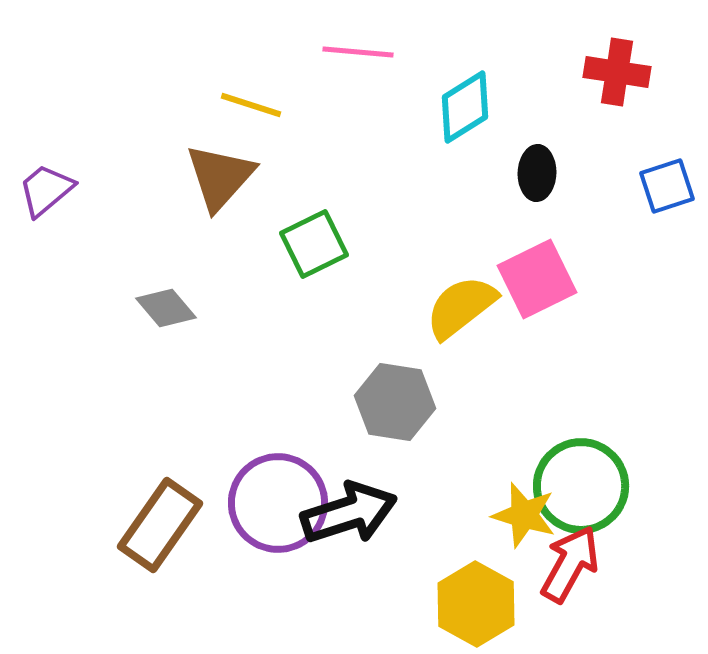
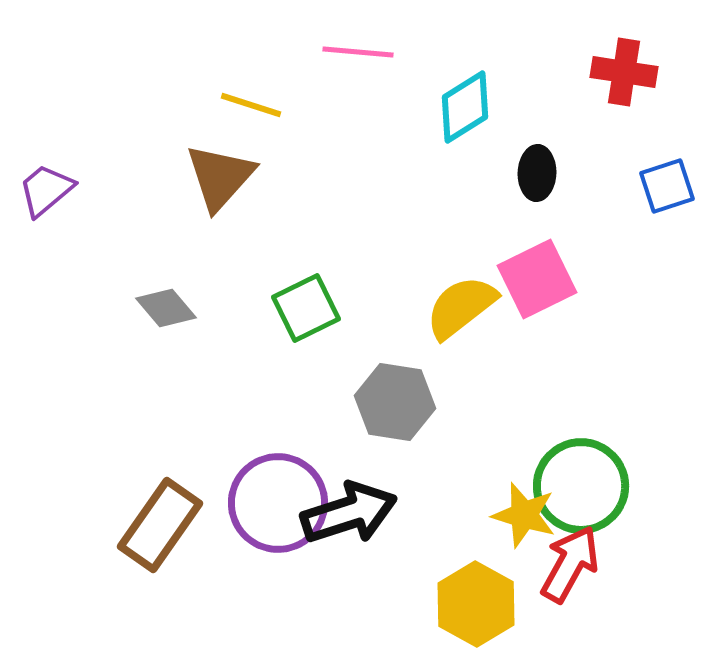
red cross: moved 7 px right
green square: moved 8 px left, 64 px down
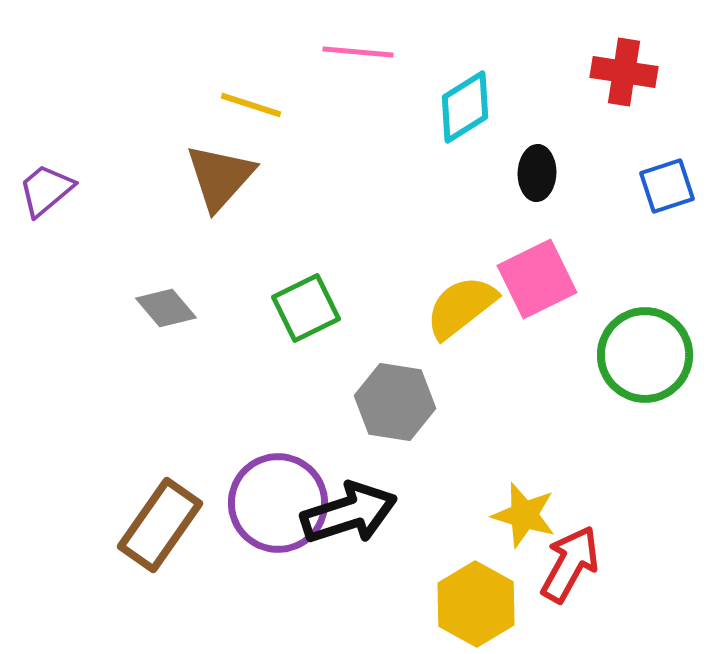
green circle: moved 64 px right, 131 px up
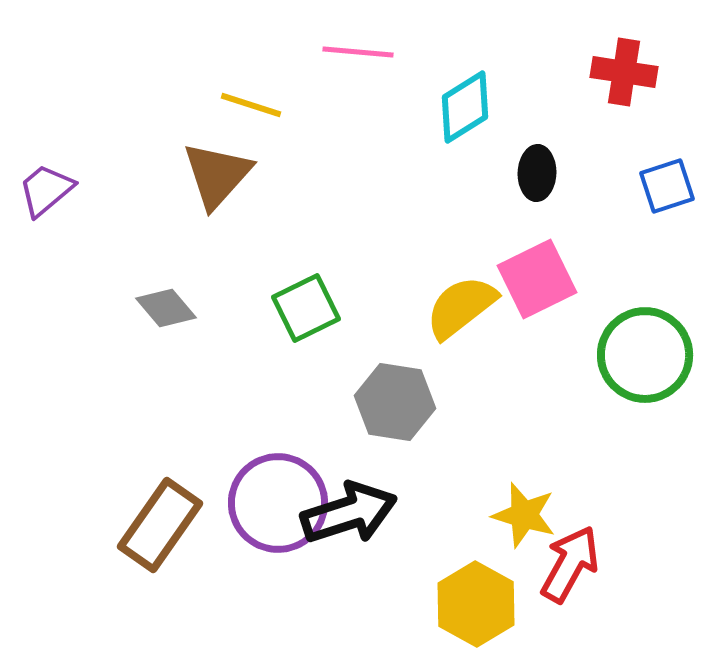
brown triangle: moved 3 px left, 2 px up
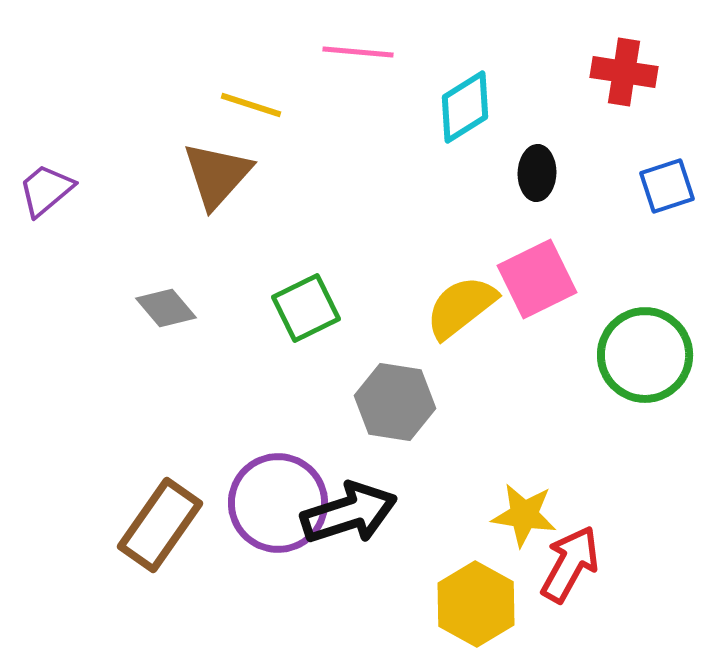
yellow star: rotated 8 degrees counterclockwise
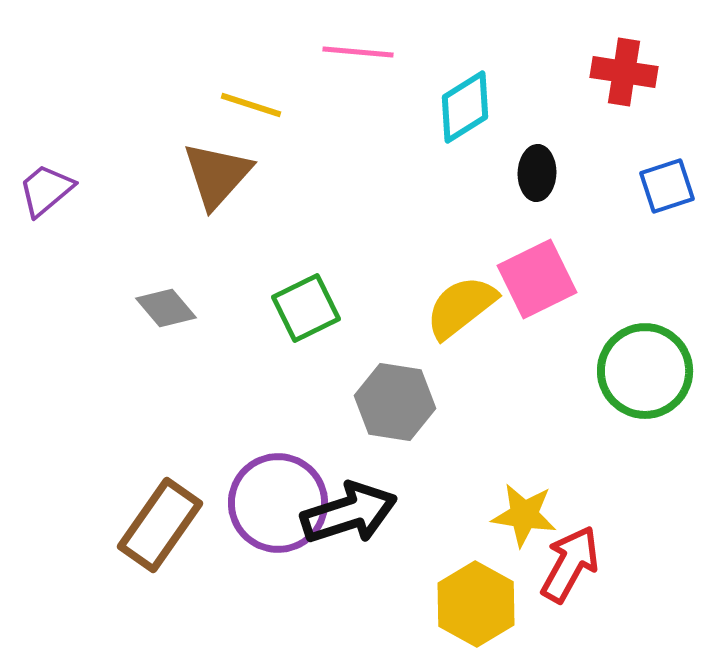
green circle: moved 16 px down
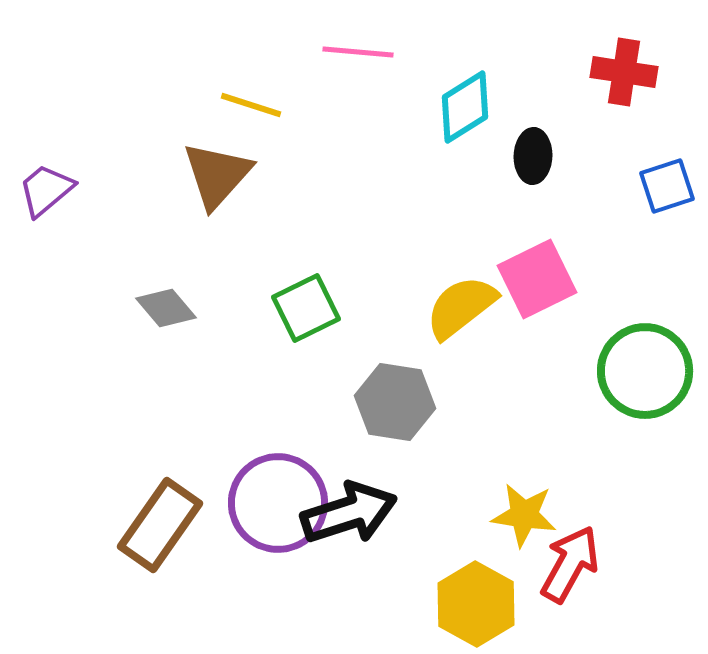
black ellipse: moved 4 px left, 17 px up
